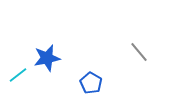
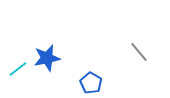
cyan line: moved 6 px up
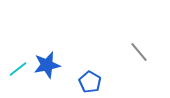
blue star: moved 7 px down
blue pentagon: moved 1 px left, 1 px up
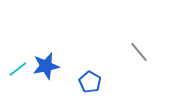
blue star: moved 1 px left, 1 px down
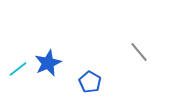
blue star: moved 2 px right, 3 px up; rotated 12 degrees counterclockwise
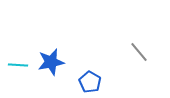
blue star: moved 3 px right, 1 px up; rotated 12 degrees clockwise
cyan line: moved 4 px up; rotated 42 degrees clockwise
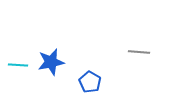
gray line: rotated 45 degrees counterclockwise
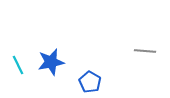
gray line: moved 6 px right, 1 px up
cyan line: rotated 60 degrees clockwise
